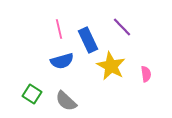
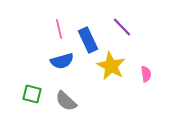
green square: rotated 18 degrees counterclockwise
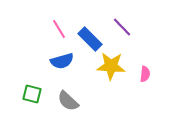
pink line: rotated 18 degrees counterclockwise
blue rectangle: moved 2 px right, 1 px up; rotated 20 degrees counterclockwise
yellow star: rotated 24 degrees counterclockwise
pink semicircle: moved 1 px left; rotated 14 degrees clockwise
gray semicircle: moved 2 px right
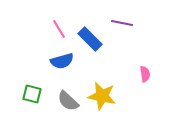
purple line: moved 4 px up; rotated 35 degrees counterclockwise
yellow star: moved 9 px left, 30 px down; rotated 8 degrees clockwise
pink semicircle: rotated 14 degrees counterclockwise
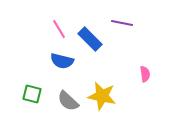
blue semicircle: rotated 30 degrees clockwise
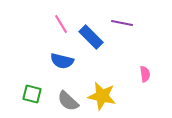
pink line: moved 2 px right, 5 px up
blue rectangle: moved 1 px right, 2 px up
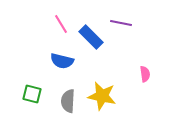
purple line: moved 1 px left
gray semicircle: rotated 50 degrees clockwise
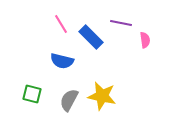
pink semicircle: moved 34 px up
gray semicircle: moved 1 px right, 1 px up; rotated 25 degrees clockwise
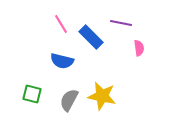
pink semicircle: moved 6 px left, 8 px down
